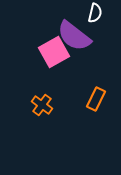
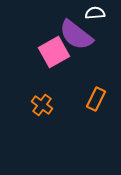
white semicircle: rotated 108 degrees counterclockwise
purple semicircle: moved 2 px right, 1 px up
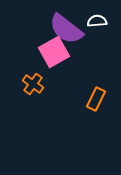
white semicircle: moved 2 px right, 8 px down
purple semicircle: moved 10 px left, 6 px up
orange cross: moved 9 px left, 21 px up
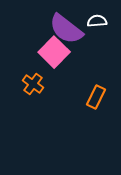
pink square: rotated 16 degrees counterclockwise
orange rectangle: moved 2 px up
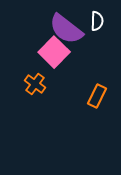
white semicircle: rotated 96 degrees clockwise
orange cross: moved 2 px right
orange rectangle: moved 1 px right, 1 px up
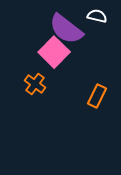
white semicircle: moved 5 px up; rotated 78 degrees counterclockwise
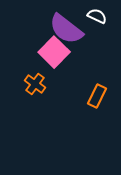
white semicircle: rotated 12 degrees clockwise
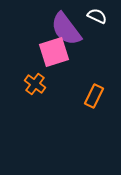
purple semicircle: rotated 15 degrees clockwise
pink square: rotated 28 degrees clockwise
orange rectangle: moved 3 px left
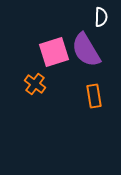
white semicircle: moved 4 px right, 1 px down; rotated 66 degrees clockwise
purple semicircle: moved 20 px right, 21 px down; rotated 6 degrees clockwise
orange rectangle: rotated 35 degrees counterclockwise
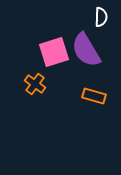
orange rectangle: rotated 65 degrees counterclockwise
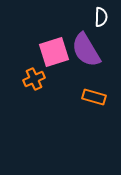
orange cross: moved 1 px left, 5 px up; rotated 30 degrees clockwise
orange rectangle: moved 1 px down
